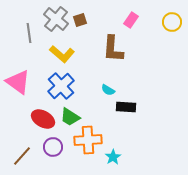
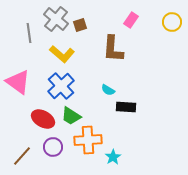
brown square: moved 5 px down
green trapezoid: moved 1 px right, 1 px up
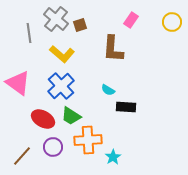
pink triangle: moved 1 px down
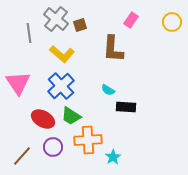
pink triangle: rotated 20 degrees clockwise
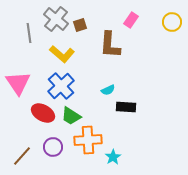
brown L-shape: moved 3 px left, 4 px up
cyan semicircle: rotated 56 degrees counterclockwise
red ellipse: moved 6 px up
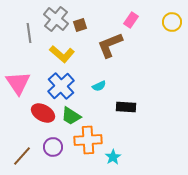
brown L-shape: rotated 64 degrees clockwise
cyan semicircle: moved 9 px left, 4 px up
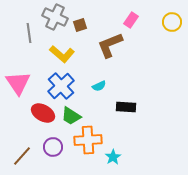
gray cross: moved 1 px left, 2 px up; rotated 15 degrees counterclockwise
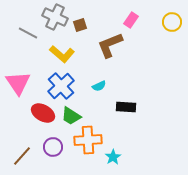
gray line: moved 1 px left; rotated 54 degrees counterclockwise
